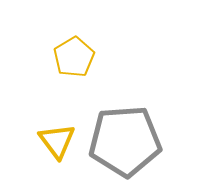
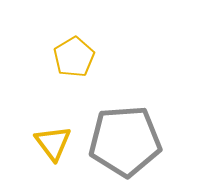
yellow triangle: moved 4 px left, 2 px down
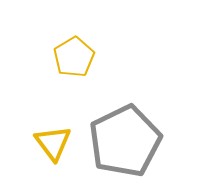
gray pentagon: rotated 22 degrees counterclockwise
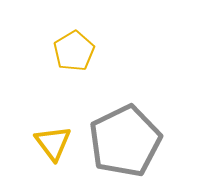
yellow pentagon: moved 6 px up
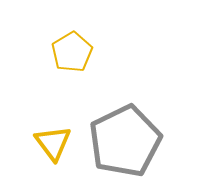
yellow pentagon: moved 2 px left, 1 px down
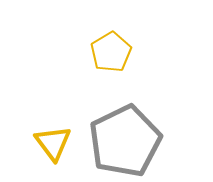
yellow pentagon: moved 39 px right
